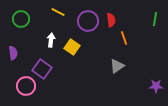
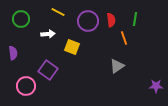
green line: moved 20 px left
white arrow: moved 3 px left, 6 px up; rotated 80 degrees clockwise
yellow square: rotated 14 degrees counterclockwise
purple square: moved 6 px right, 1 px down
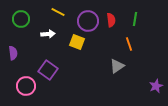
orange line: moved 5 px right, 6 px down
yellow square: moved 5 px right, 5 px up
purple star: rotated 24 degrees counterclockwise
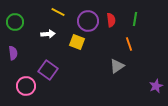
green circle: moved 6 px left, 3 px down
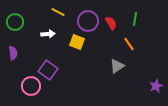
red semicircle: moved 3 px down; rotated 24 degrees counterclockwise
orange line: rotated 16 degrees counterclockwise
pink circle: moved 5 px right
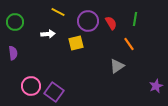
yellow square: moved 1 px left, 1 px down; rotated 35 degrees counterclockwise
purple square: moved 6 px right, 22 px down
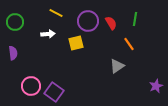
yellow line: moved 2 px left, 1 px down
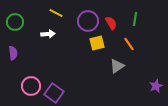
yellow square: moved 21 px right
purple square: moved 1 px down
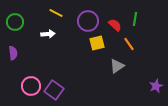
red semicircle: moved 4 px right, 2 px down; rotated 16 degrees counterclockwise
purple square: moved 3 px up
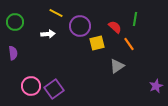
purple circle: moved 8 px left, 5 px down
red semicircle: moved 2 px down
purple square: moved 1 px up; rotated 18 degrees clockwise
